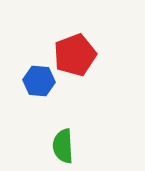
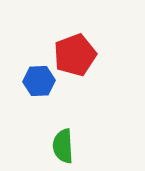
blue hexagon: rotated 8 degrees counterclockwise
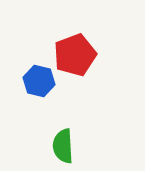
blue hexagon: rotated 16 degrees clockwise
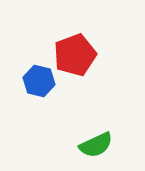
green semicircle: moved 33 px right, 1 px up; rotated 112 degrees counterclockwise
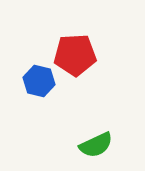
red pentagon: rotated 18 degrees clockwise
